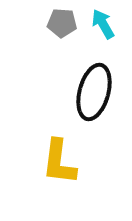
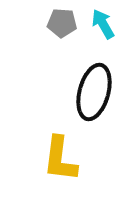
yellow L-shape: moved 1 px right, 3 px up
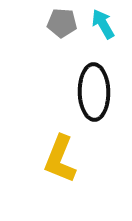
black ellipse: rotated 16 degrees counterclockwise
yellow L-shape: rotated 15 degrees clockwise
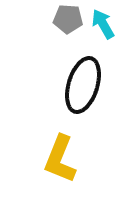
gray pentagon: moved 6 px right, 4 px up
black ellipse: moved 11 px left, 7 px up; rotated 18 degrees clockwise
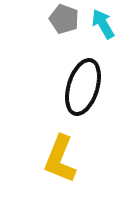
gray pentagon: moved 4 px left; rotated 16 degrees clockwise
black ellipse: moved 2 px down
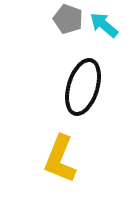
gray pentagon: moved 4 px right
cyan arrow: moved 1 px right, 1 px down; rotated 20 degrees counterclockwise
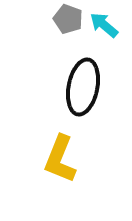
black ellipse: rotated 6 degrees counterclockwise
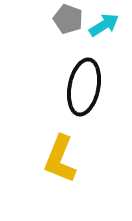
cyan arrow: rotated 108 degrees clockwise
black ellipse: moved 1 px right
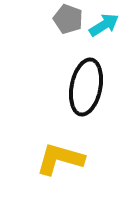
black ellipse: moved 2 px right
yellow L-shape: rotated 84 degrees clockwise
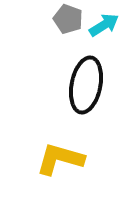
black ellipse: moved 2 px up
